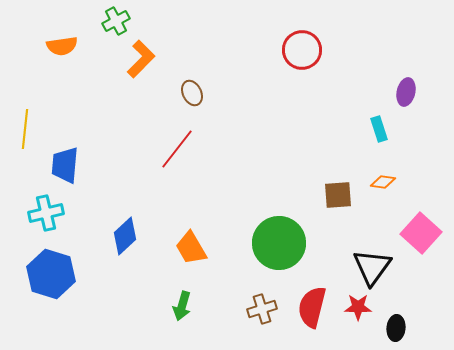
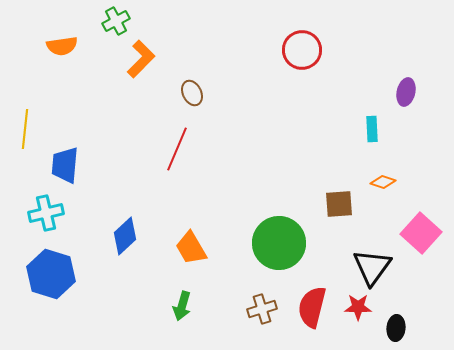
cyan rectangle: moved 7 px left; rotated 15 degrees clockwise
red line: rotated 15 degrees counterclockwise
orange diamond: rotated 10 degrees clockwise
brown square: moved 1 px right, 9 px down
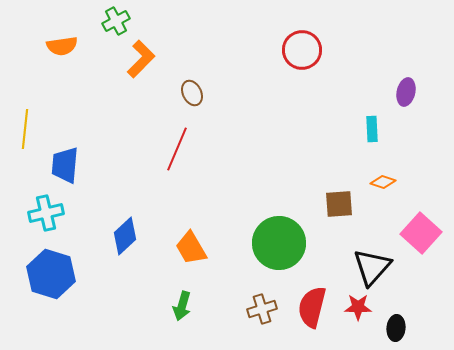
black triangle: rotated 6 degrees clockwise
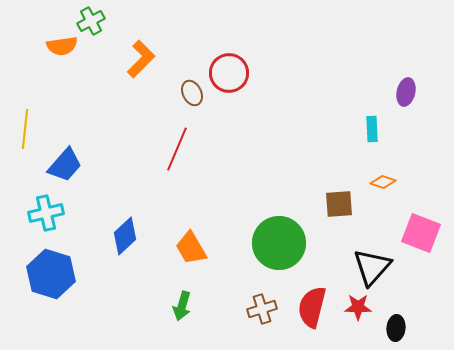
green cross: moved 25 px left
red circle: moved 73 px left, 23 px down
blue trapezoid: rotated 144 degrees counterclockwise
pink square: rotated 21 degrees counterclockwise
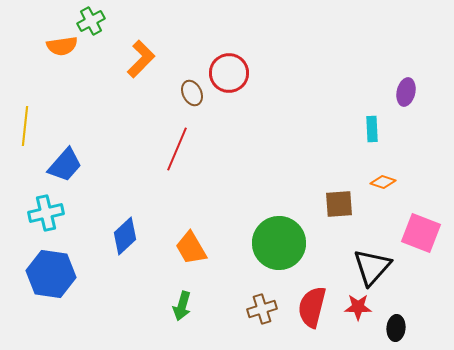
yellow line: moved 3 px up
blue hexagon: rotated 9 degrees counterclockwise
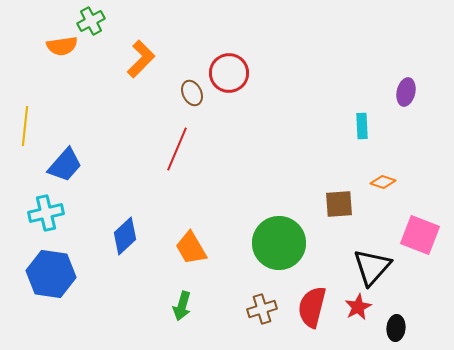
cyan rectangle: moved 10 px left, 3 px up
pink square: moved 1 px left, 2 px down
red star: rotated 28 degrees counterclockwise
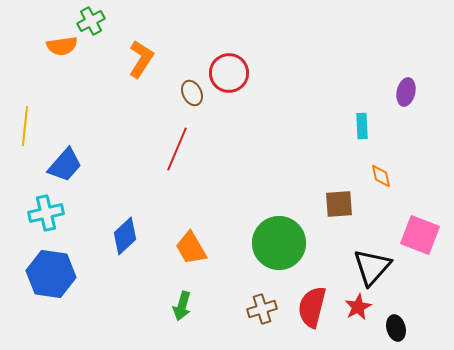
orange L-shape: rotated 12 degrees counterclockwise
orange diamond: moved 2 px left, 6 px up; rotated 60 degrees clockwise
black ellipse: rotated 20 degrees counterclockwise
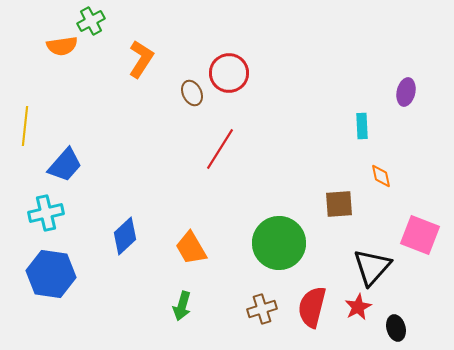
red line: moved 43 px right; rotated 9 degrees clockwise
